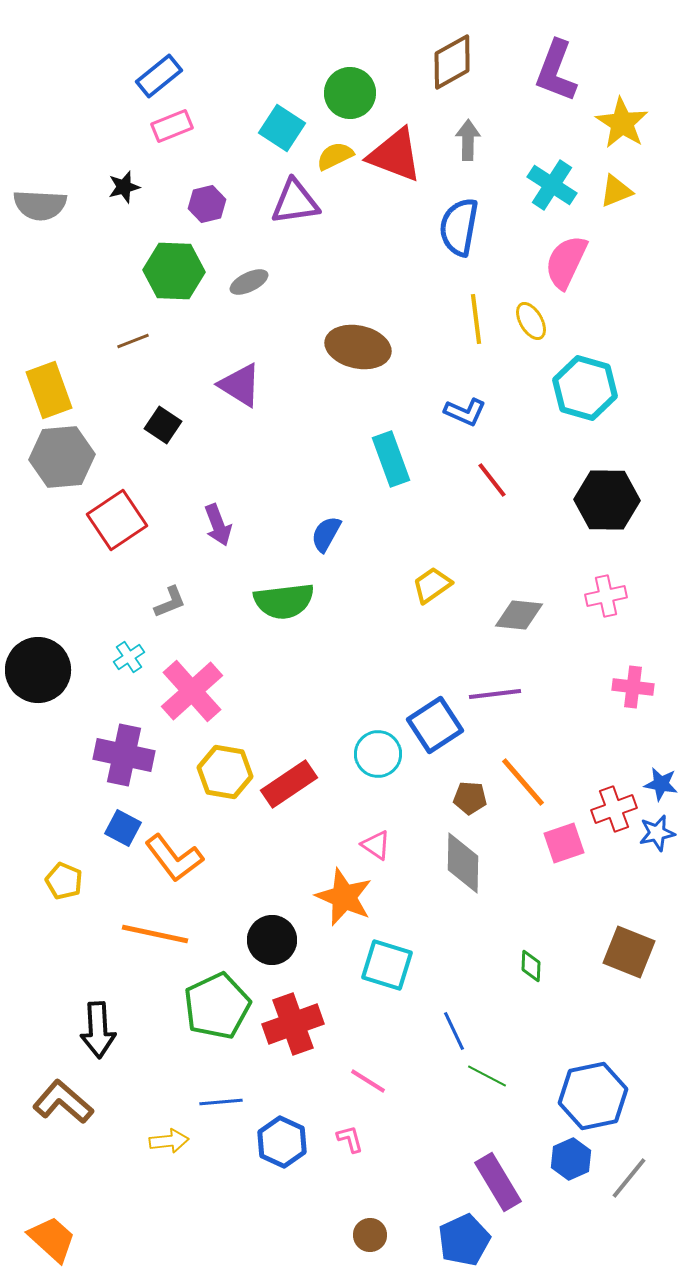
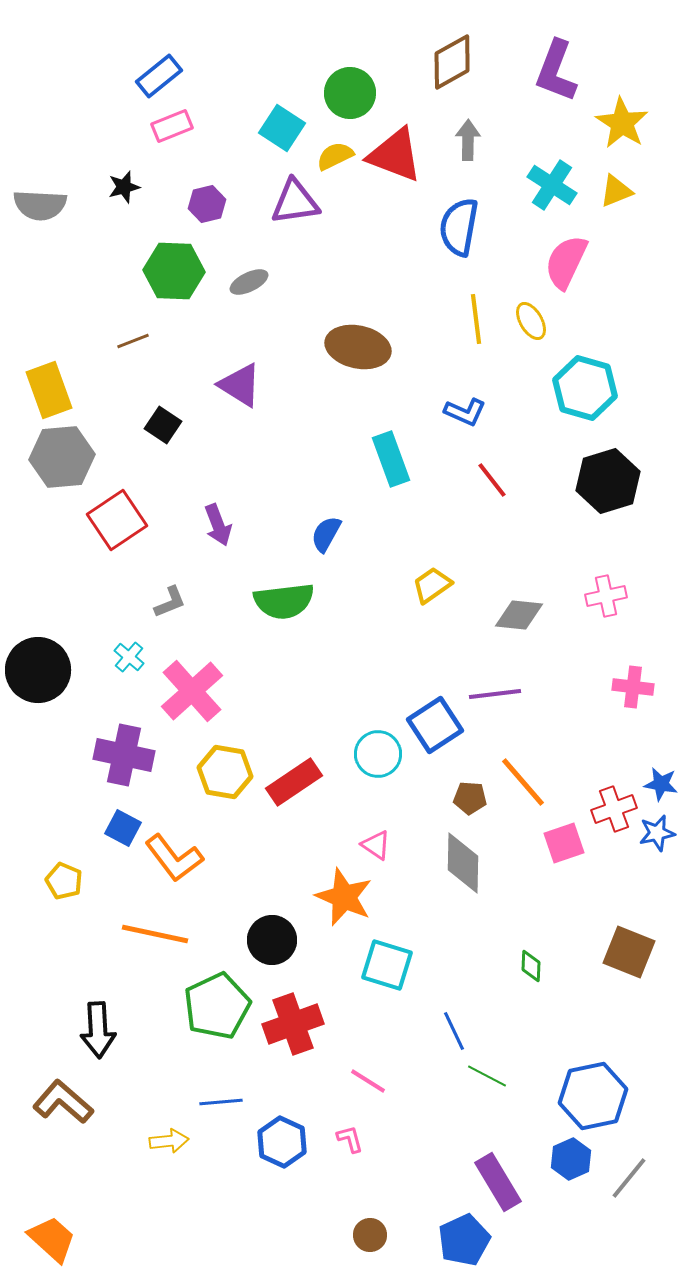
black hexagon at (607, 500): moved 1 px right, 19 px up; rotated 18 degrees counterclockwise
cyan cross at (129, 657): rotated 16 degrees counterclockwise
red rectangle at (289, 784): moved 5 px right, 2 px up
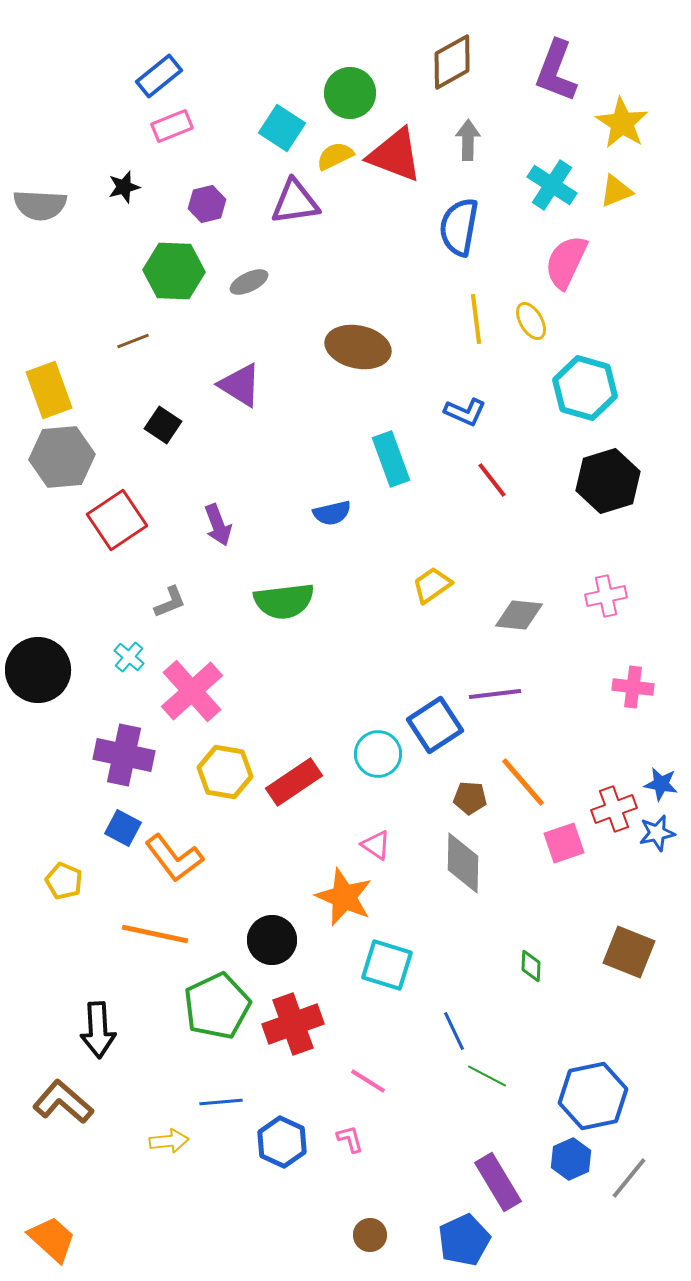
blue semicircle at (326, 534): moved 6 px right, 21 px up; rotated 132 degrees counterclockwise
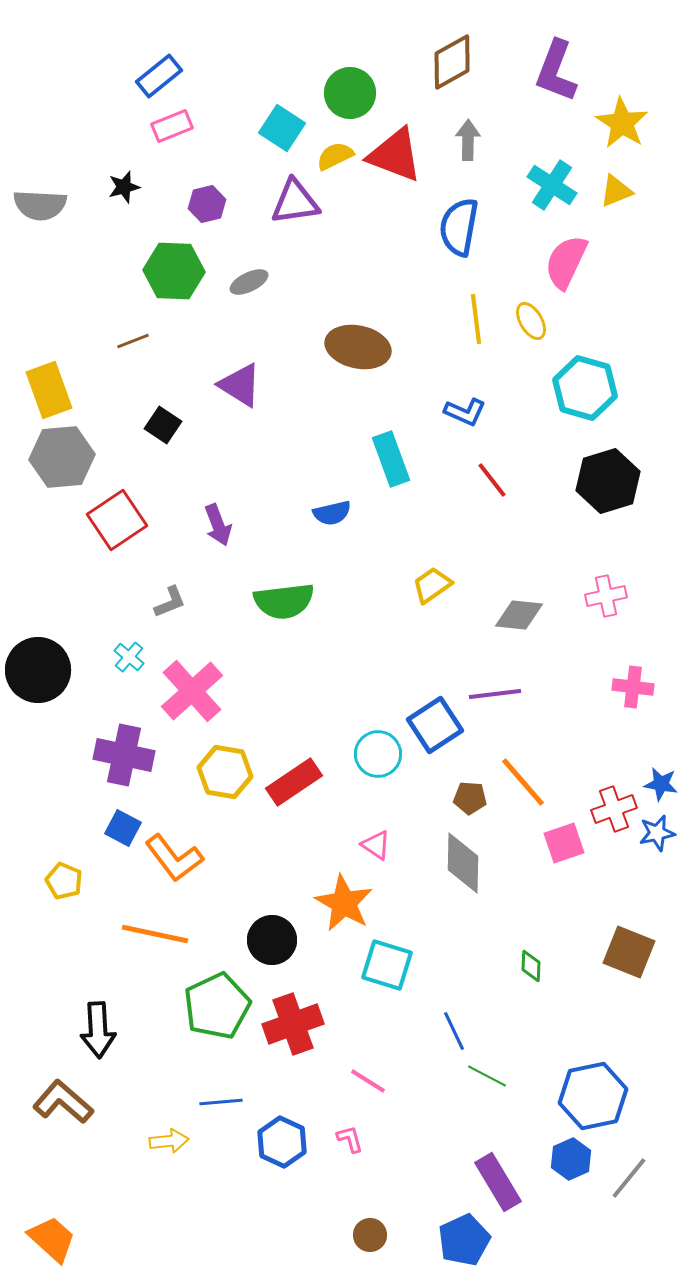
orange star at (344, 897): moved 6 px down; rotated 6 degrees clockwise
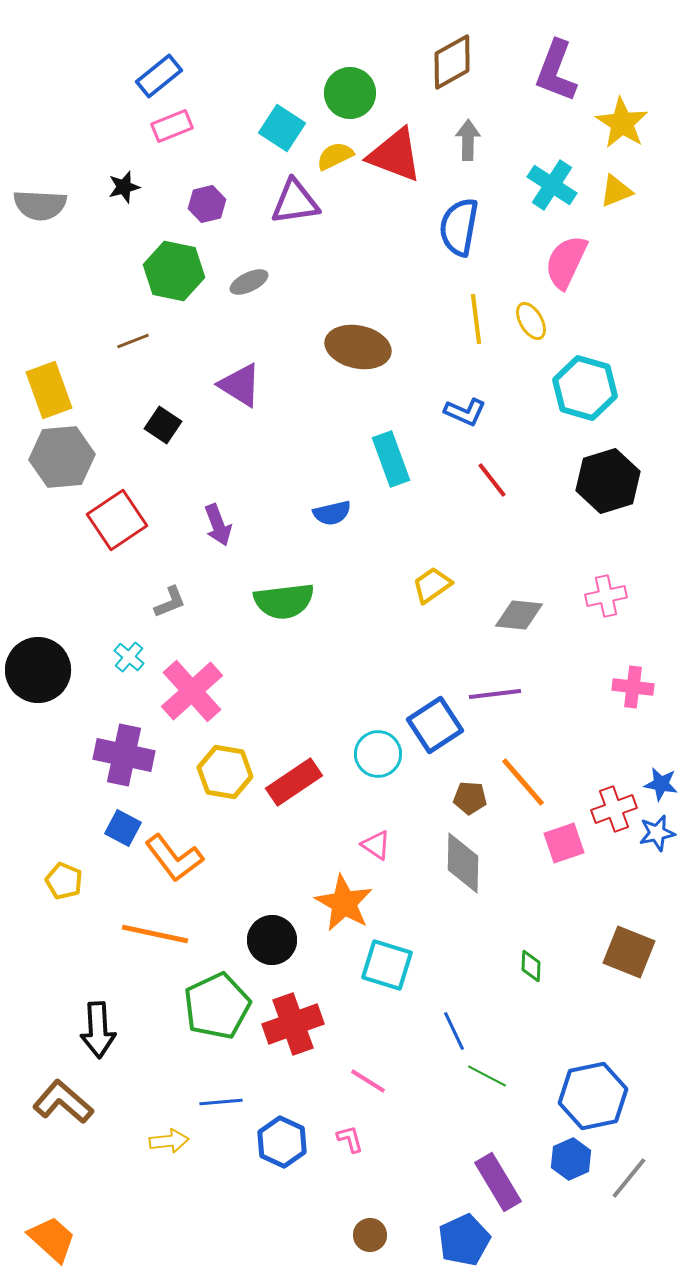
green hexagon at (174, 271): rotated 10 degrees clockwise
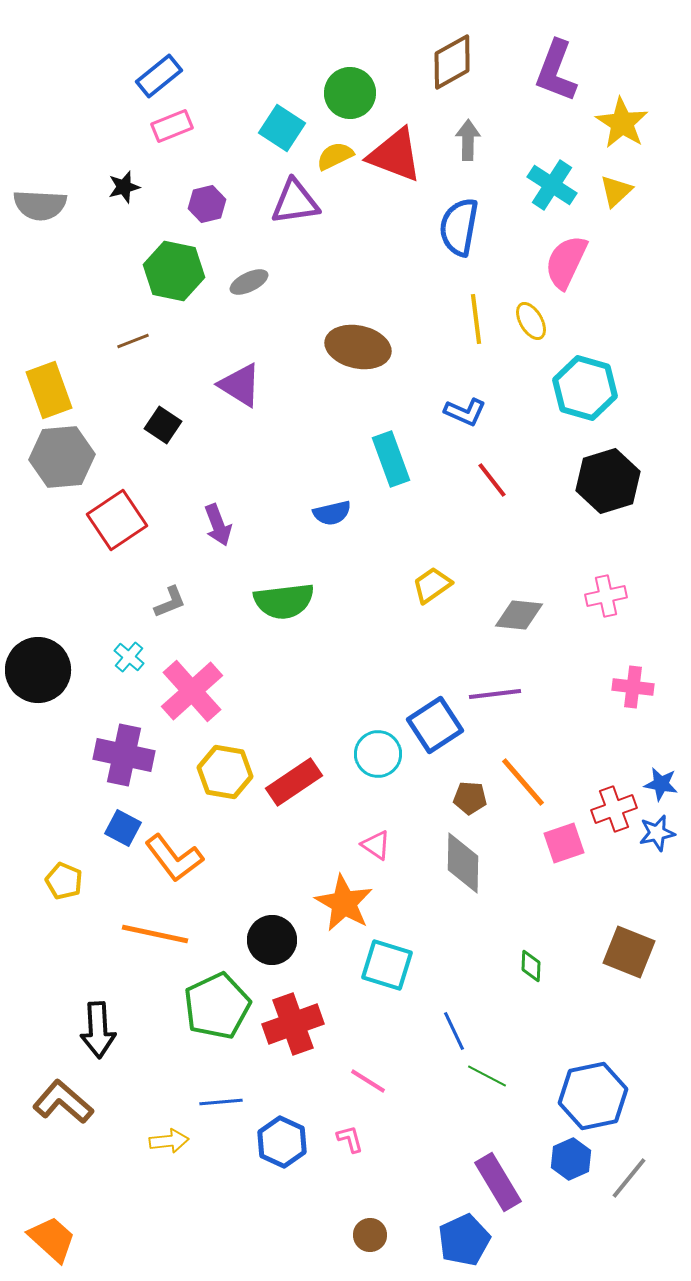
yellow triangle at (616, 191): rotated 21 degrees counterclockwise
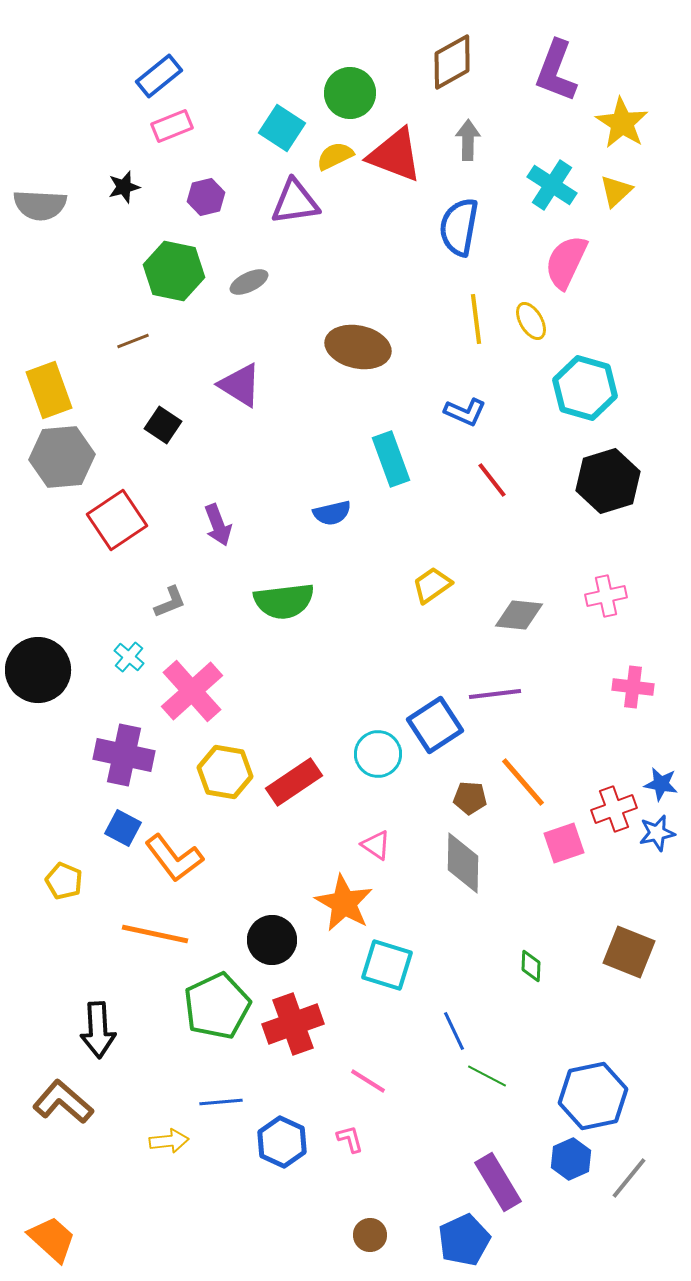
purple hexagon at (207, 204): moved 1 px left, 7 px up
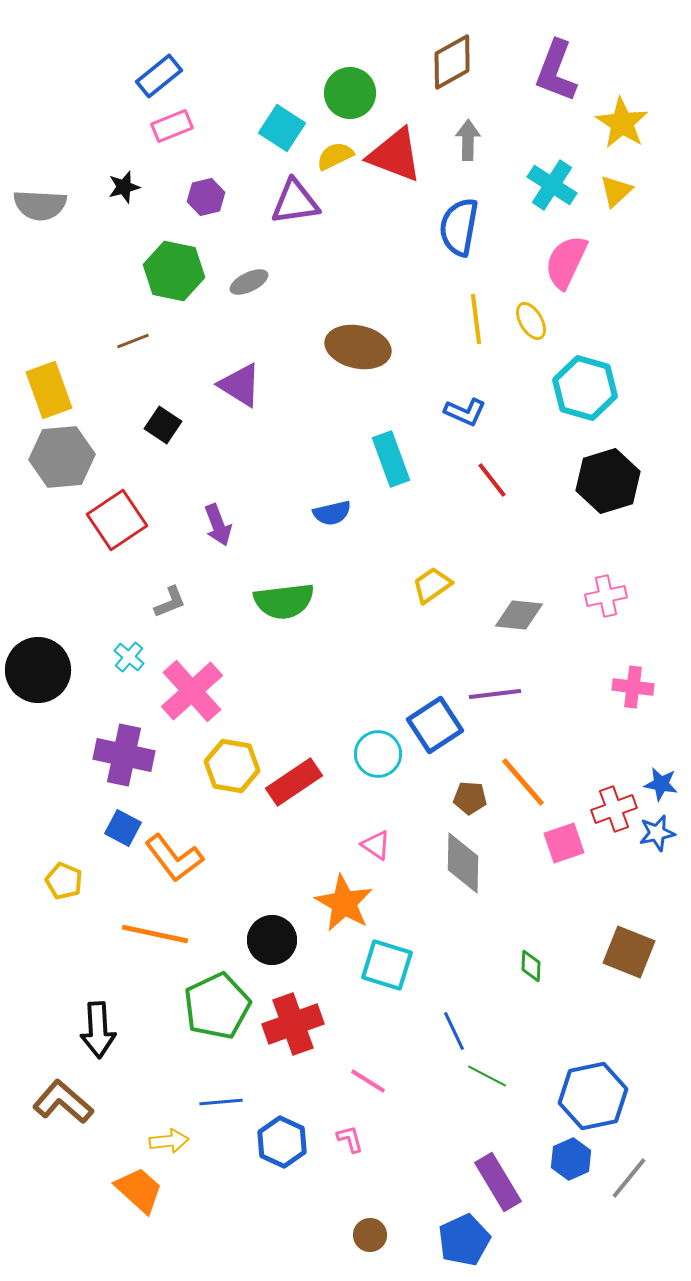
yellow hexagon at (225, 772): moved 7 px right, 6 px up
orange trapezoid at (52, 1239): moved 87 px right, 49 px up
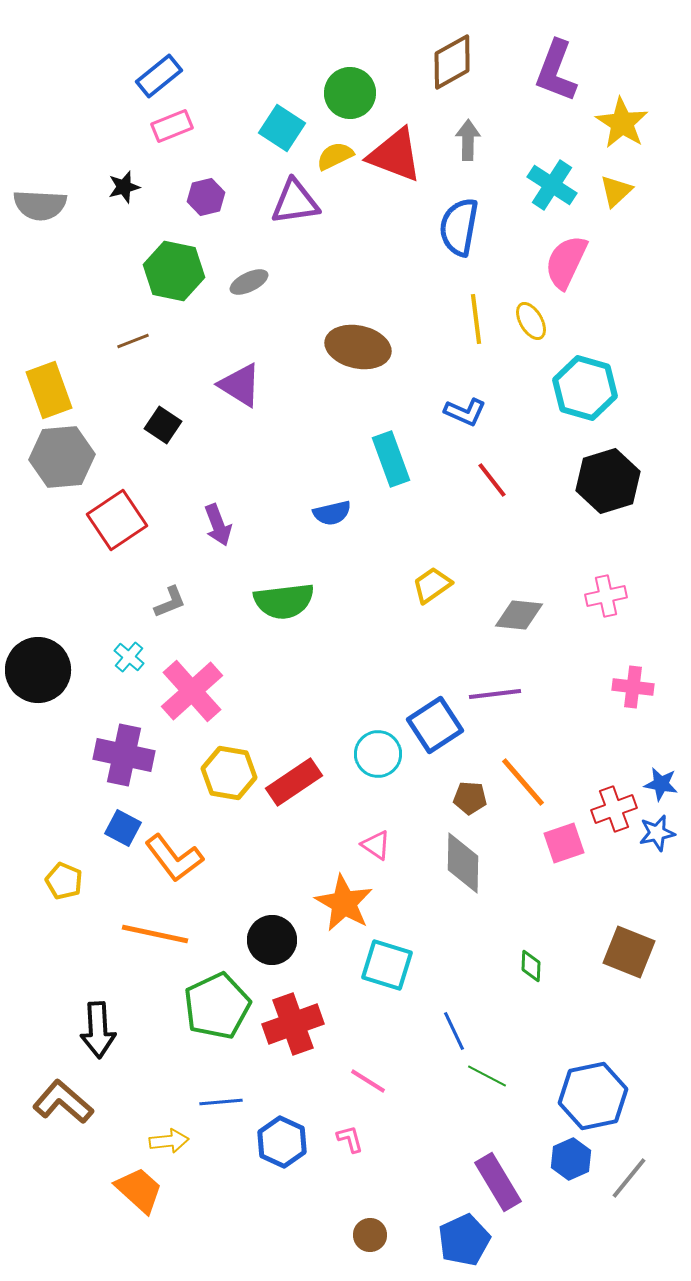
yellow hexagon at (232, 766): moved 3 px left, 7 px down
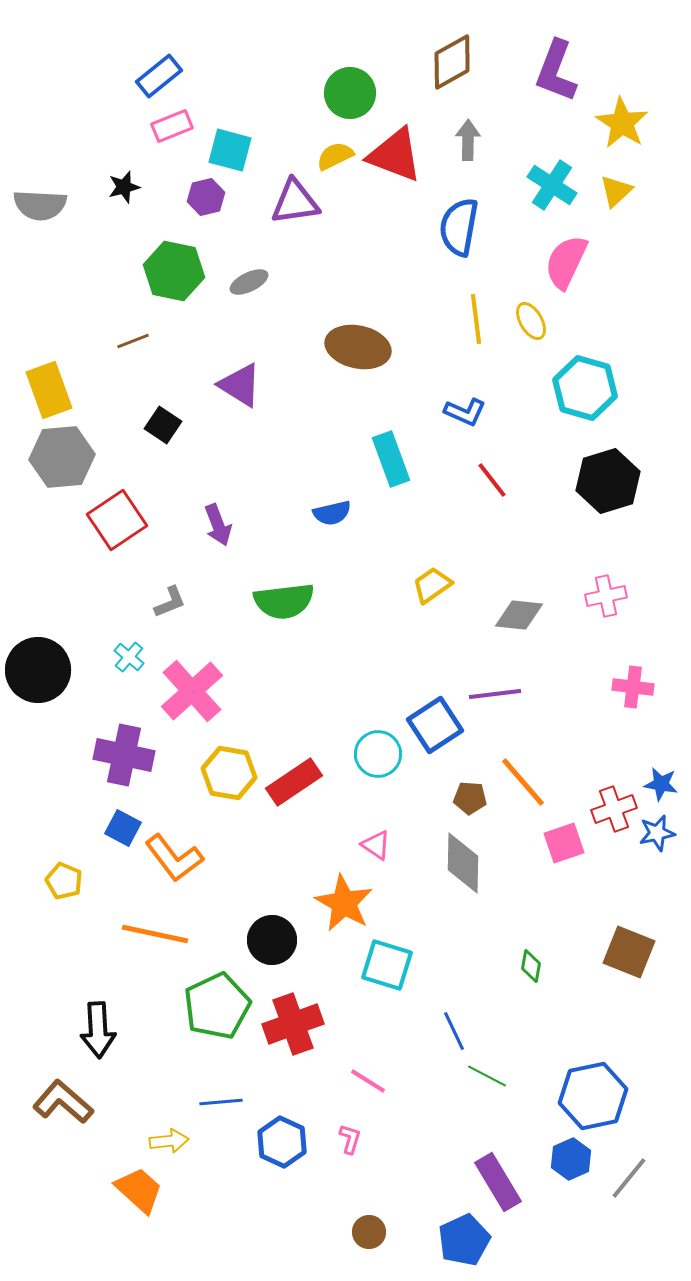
cyan square at (282, 128): moved 52 px left, 22 px down; rotated 18 degrees counterclockwise
green diamond at (531, 966): rotated 8 degrees clockwise
pink L-shape at (350, 1139): rotated 32 degrees clockwise
brown circle at (370, 1235): moved 1 px left, 3 px up
